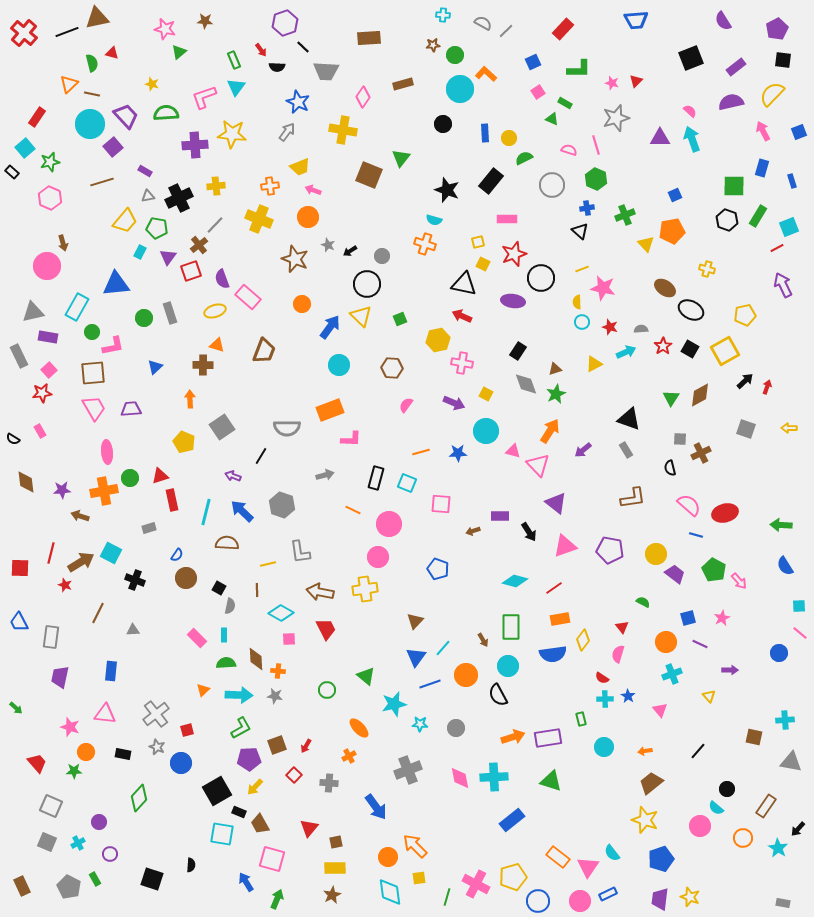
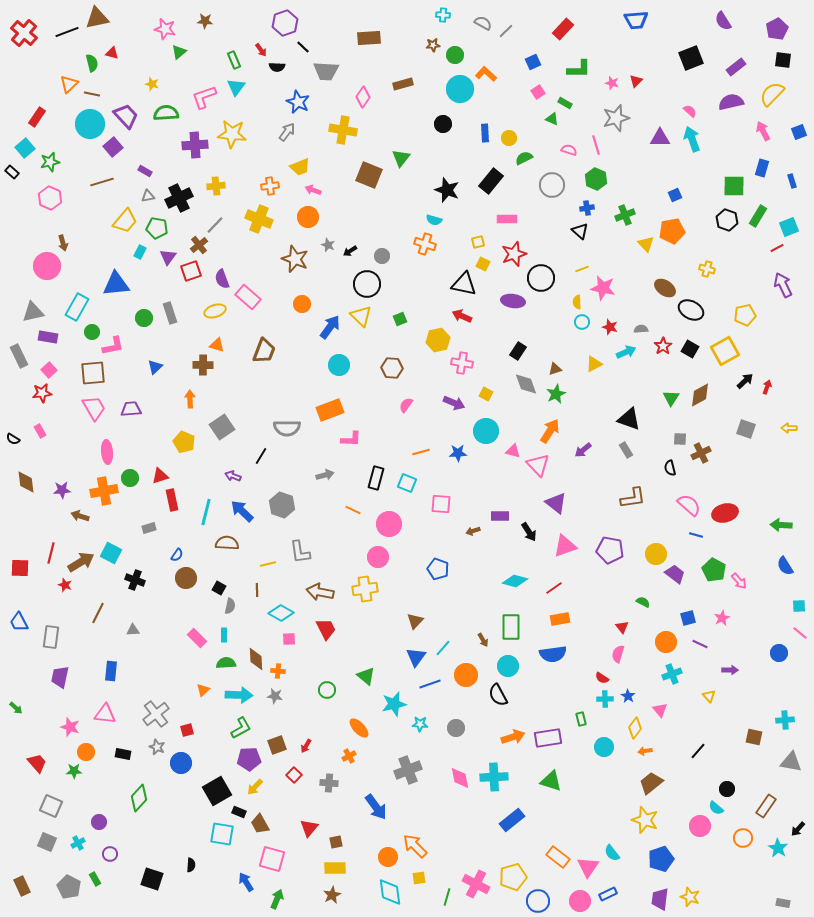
yellow diamond at (583, 640): moved 52 px right, 88 px down
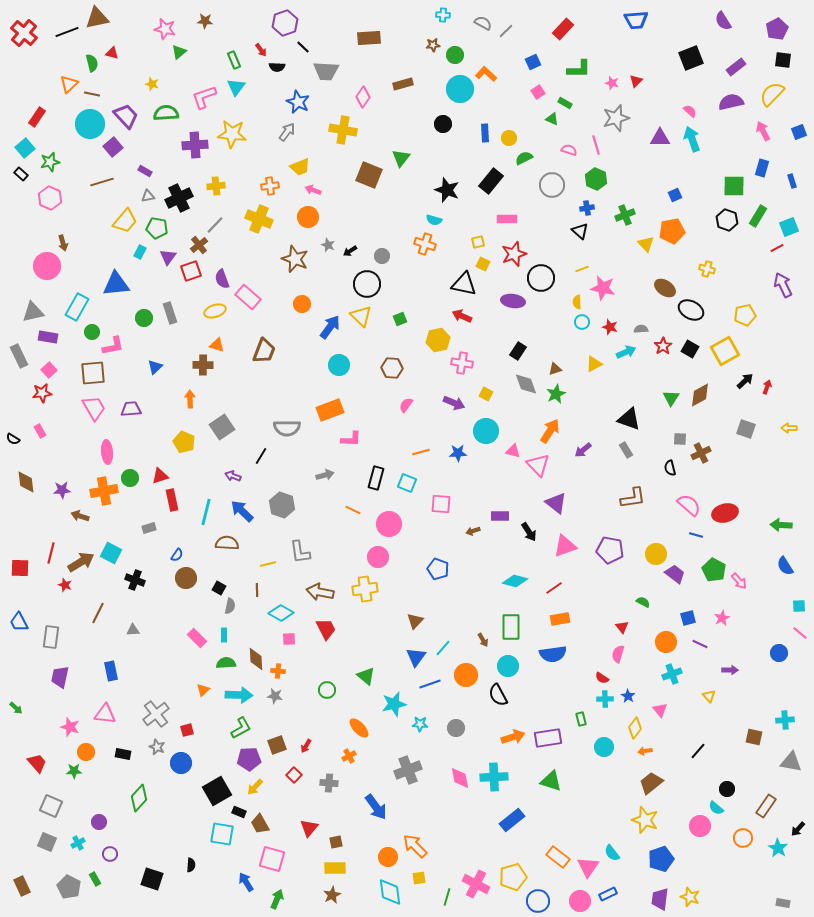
black rectangle at (12, 172): moved 9 px right, 2 px down
blue rectangle at (111, 671): rotated 18 degrees counterclockwise
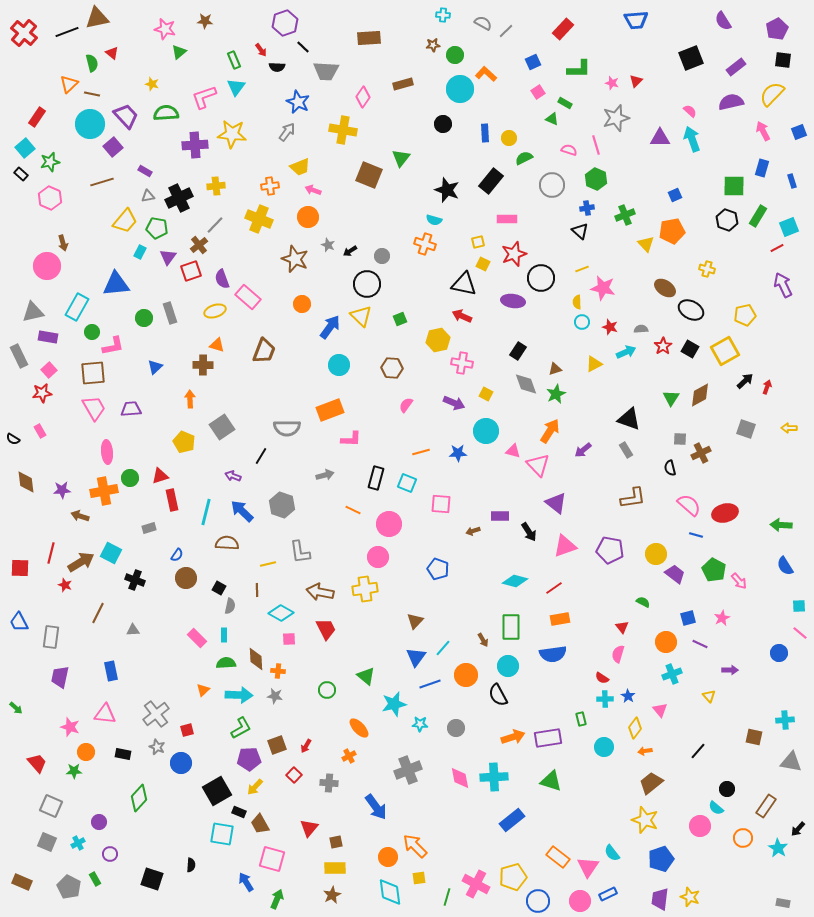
red triangle at (112, 53): rotated 24 degrees clockwise
brown rectangle at (22, 886): moved 4 px up; rotated 42 degrees counterclockwise
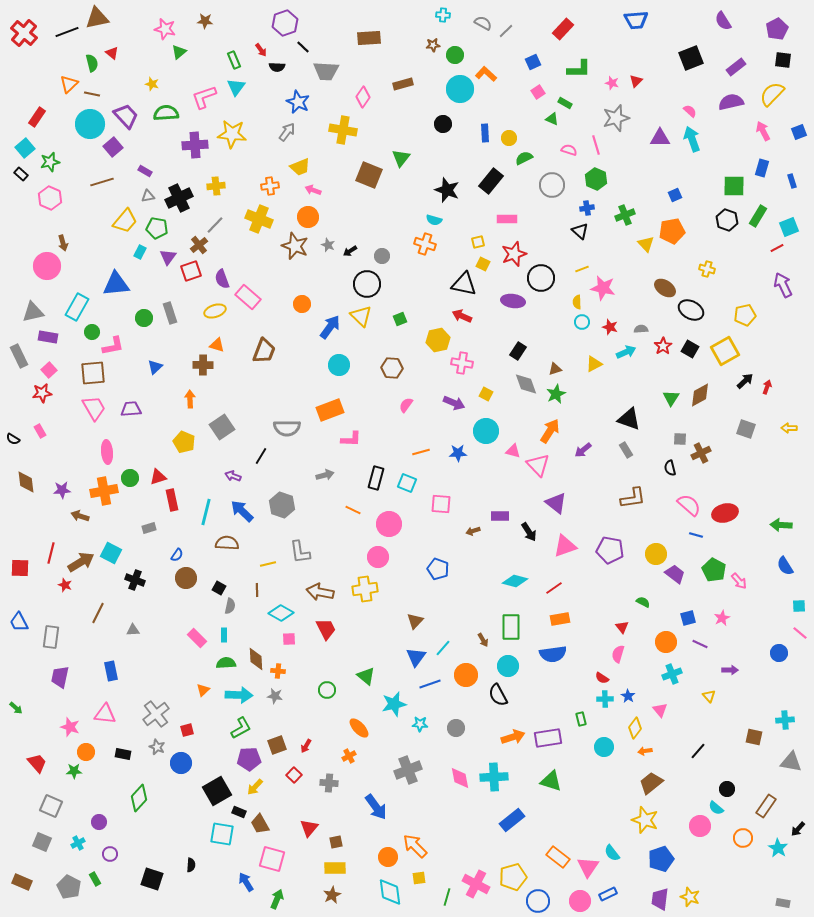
brown star at (295, 259): moved 13 px up
red triangle at (160, 476): moved 2 px left, 1 px down
gray square at (47, 842): moved 5 px left
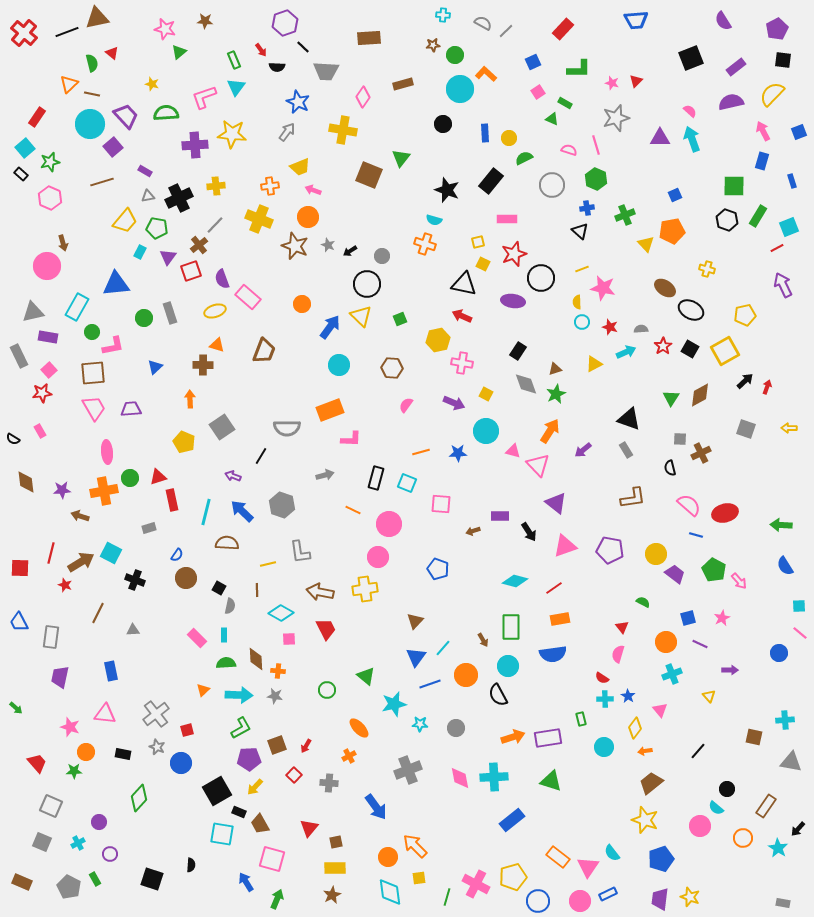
blue rectangle at (762, 168): moved 7 px up
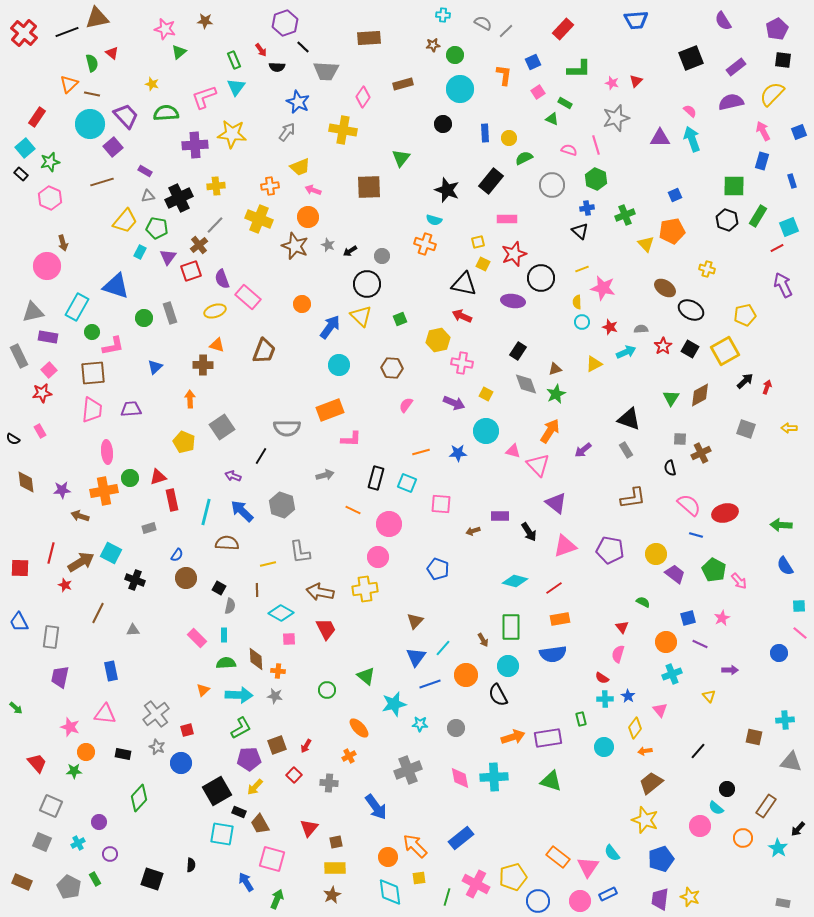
orange L-shape at (486, 74): moved 18 px right, 1 px down; rotated 55 degrees clockwise
brown square at (369, 175): moved 12 px down; rotated 24 degrees counterclockwise
blue triangle at (116, 284): moved 2 px down; rotated 24 degrees clockwise
pink trapezoid at (94, 408): moved 2 px left, 2 px down; rotated 36 degrees clockwise
blue rectangle at (512, 820): moved 51 px left, 18 px down
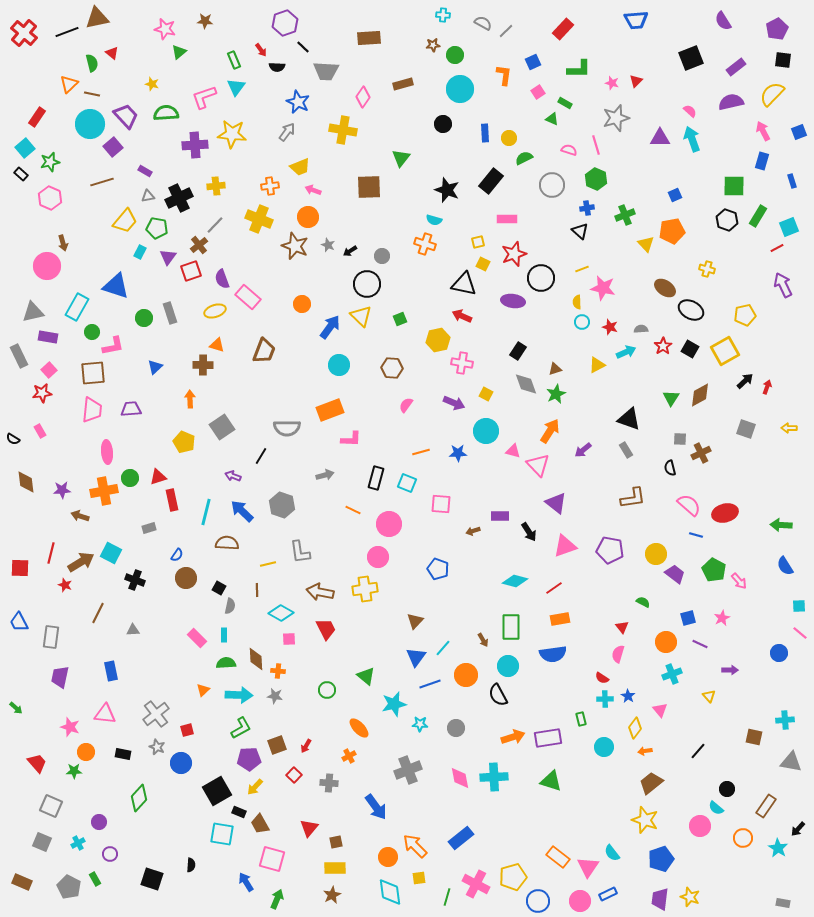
yellow triangle at (594, 364): moved 3 px right, 1 px down
